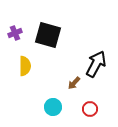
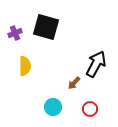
black square: moved 2 px left, 8 px up
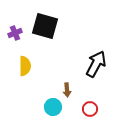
black square: moved 1 px left, 1 px up
brown arrow: moved 7 px left, 7 px down; rotated 48 degrees counterclockwise
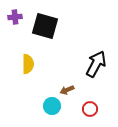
purple cross: moved 16 px up; rotated 16 degrees clockwise
yellow semicircle: moved 3 px right, 2 px up
brown arrow: rotated 72 degrees clockwise
cyan circle: moved 1 px left, 1 px up
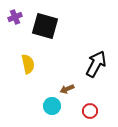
purple cross: rotated 16 degrees counterclockwise
yellow semicircle: rotated 12 degrees counterclockwise
brown arrow: moved 1 px up
red circle: moved 2 px down
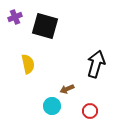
black arrow: rotated 12 degrees counterclockwise
